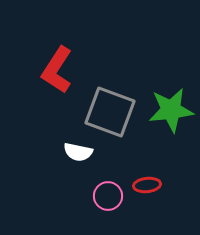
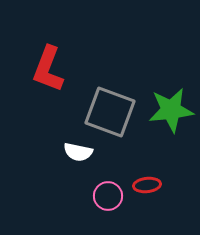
red L-shape: moved 9 px left, 1 px up; rotated 12 degrees counterclockwise
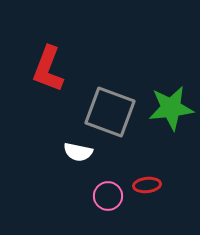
green star: moved 2 px up
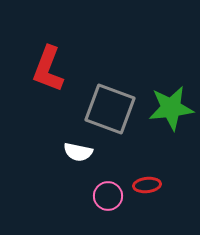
gray square: moved 3 px up
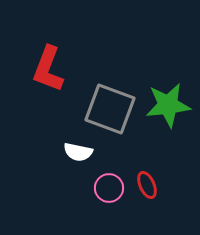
green star: moved 3 px left, 3 px up
red ellipse: rotated 72 degrees clockwise
pink circle: moved 1 px right, 8 px up
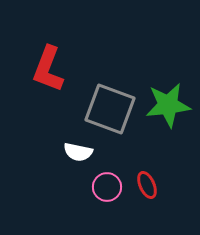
pink circle: moved 2 px left, 1 px up
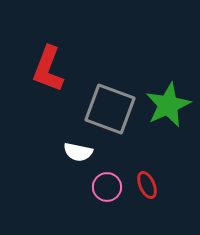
green star: rotated 18 degrees counterclockwise
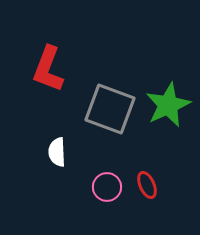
white semicircle: moved 21 px left; rotated 76 degrees clockwise
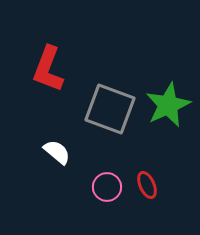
white semicircle: rotated 132 degrees clockwise
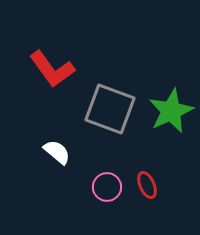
red L-shape: moved 4 px right; rotated 57 degrees counterclockwise
green star: moved 3 px right, 6 px down
